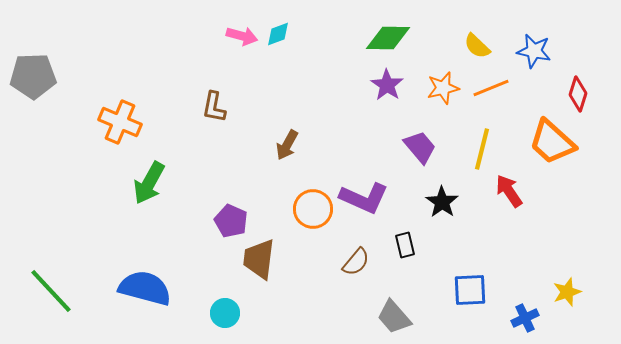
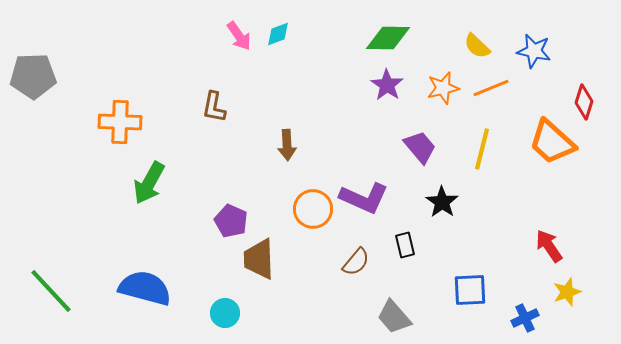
pink arrow: moved 3 px left; rotated 40 degrees clockwise
red diamond: moved 6 px right, 8 px down
orange cross: rotated 21 degrees counterclockwise
brown arrow: rotated 32 degrees counterclockwise
red arrow: moved 40 px right, 55 px down
brown trapezoid: rotated 9 degrees counterclockwise
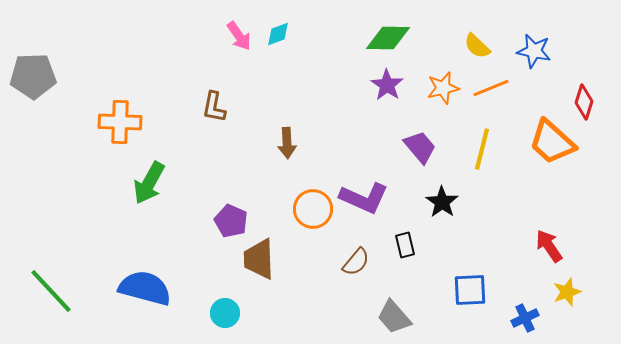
brown arrow: moved 2 px up
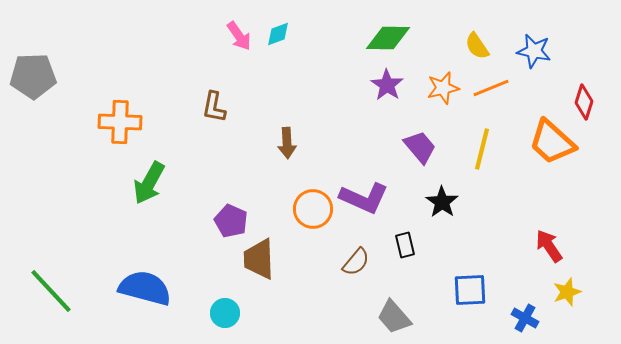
yellow semicircle: rotated 12 degrees clockwise
blue cross: rotated 36 degrees counterclockwise
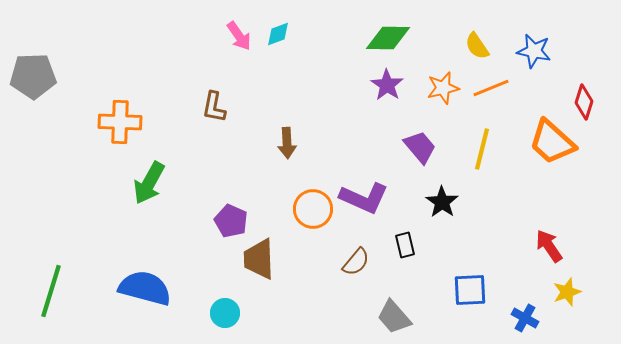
green line: rotated 60 degrees clockwise
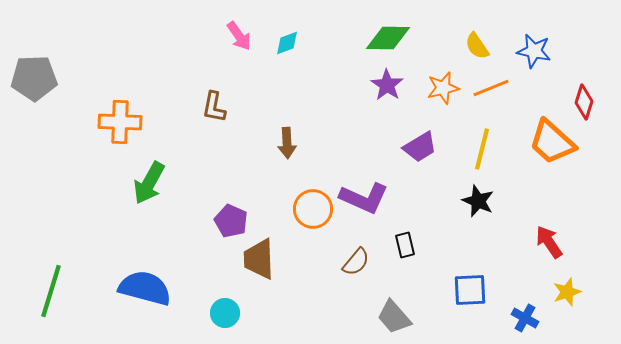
cyan diamond: moved 9 px right, 9 px down
gray pentagon: moved 1 px right, 2 px down
purple trapezoid: rotated 99 degrees clockwise
black star: moved 36 px right, 1 px up; rotated 12 degrees counterclockwise
red arrow: moved 4 px up
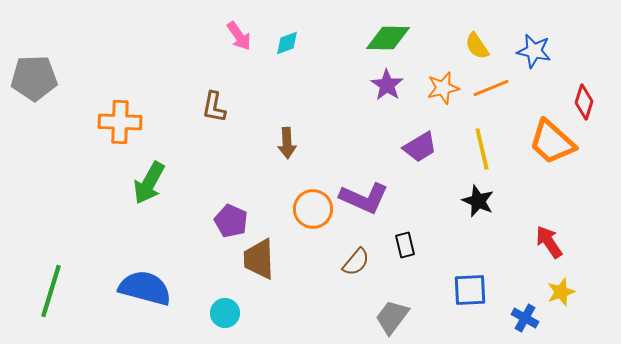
yellow line: rotated 27 degrees counterclockwise
yellow star: moved 6 px left
gray trapezoid: moved 2 px left; rotated 78 degrees clockwise
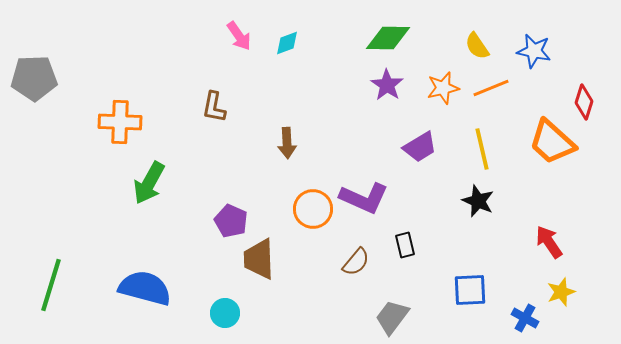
green line: moved 6 px up
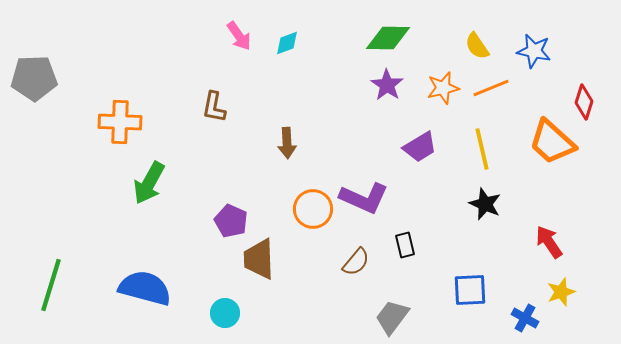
black star: moved 7 px right, 3 px down
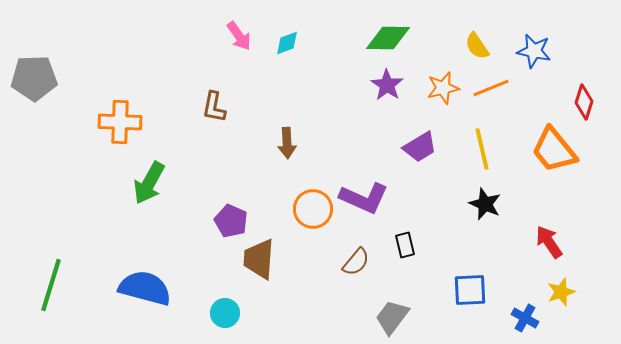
orange trapezoid: moved 2 px right, 8 px down; rotated 9 degrees clockwise
brown trapezoid: rotated 6 degrees clockwise
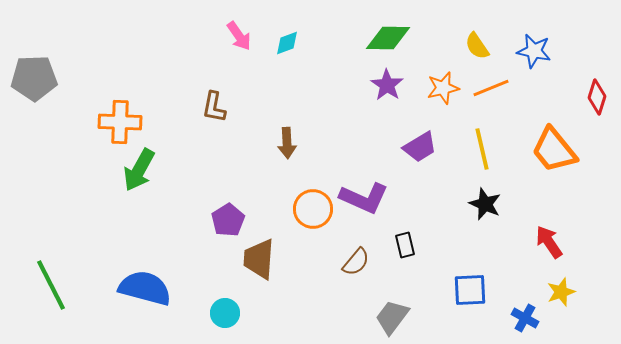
red diamond: moved 13 px right, 5 px up
green arrow: moved 10 px left, 13 px up
purple pentagon: moved 3 px left, 1 px up; rotated 16 degrees clockwise
green line: rotated 44 degrees counterclockwise
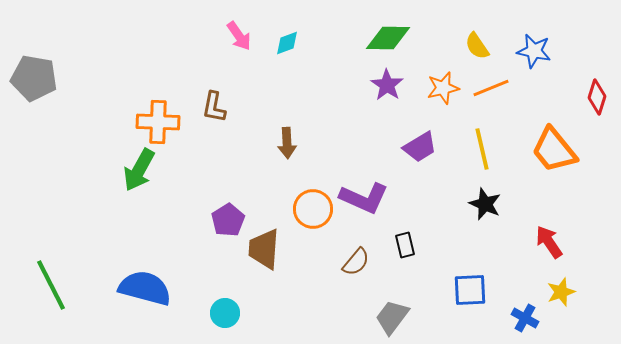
gray pentagon: rotated 12 degrees clockwise
orange cross: moved 38 px right
brown trapezoid: moved 5 px right, 10 px up
